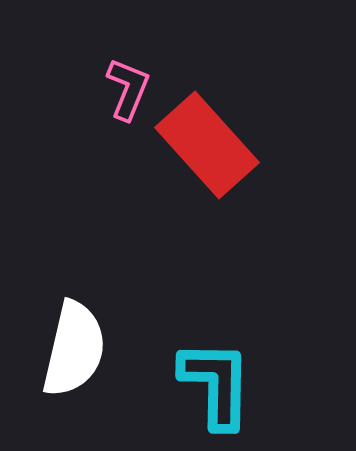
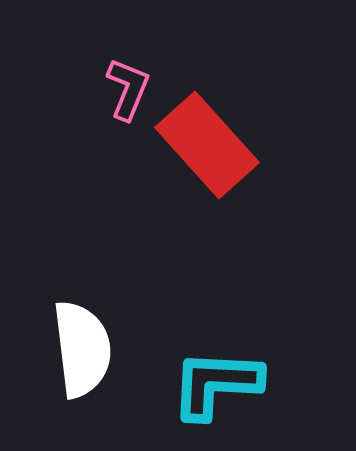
white semicircle: moved 8 px right; rotated 20 degrees counterclockwise
cyan L-shape: rotated 88 degrees counterclockwise
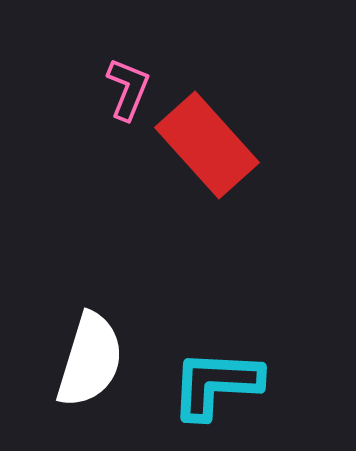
white semicircle: moved 8 px right, 11 px down; rotated 24 degrees clockwise
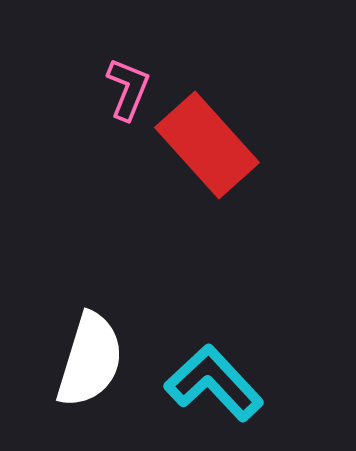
cyan L-shape: moved 2 px left, 1 px up; rotated 44 degrees clockwise
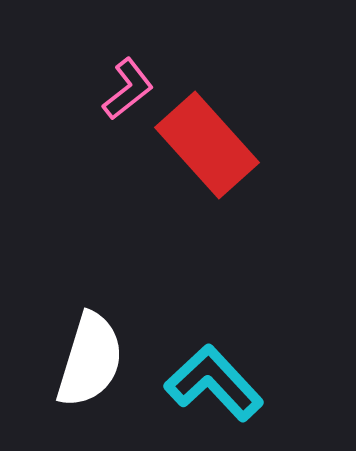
pink L-shape: rotated 30 degrees clockwise
